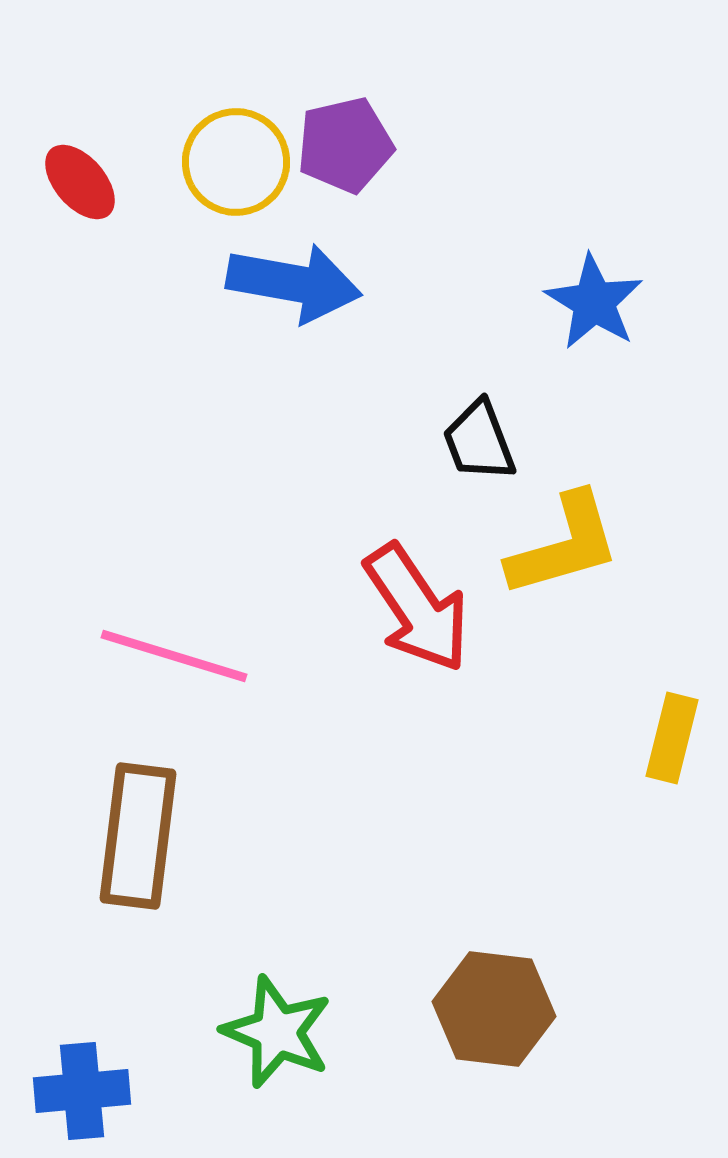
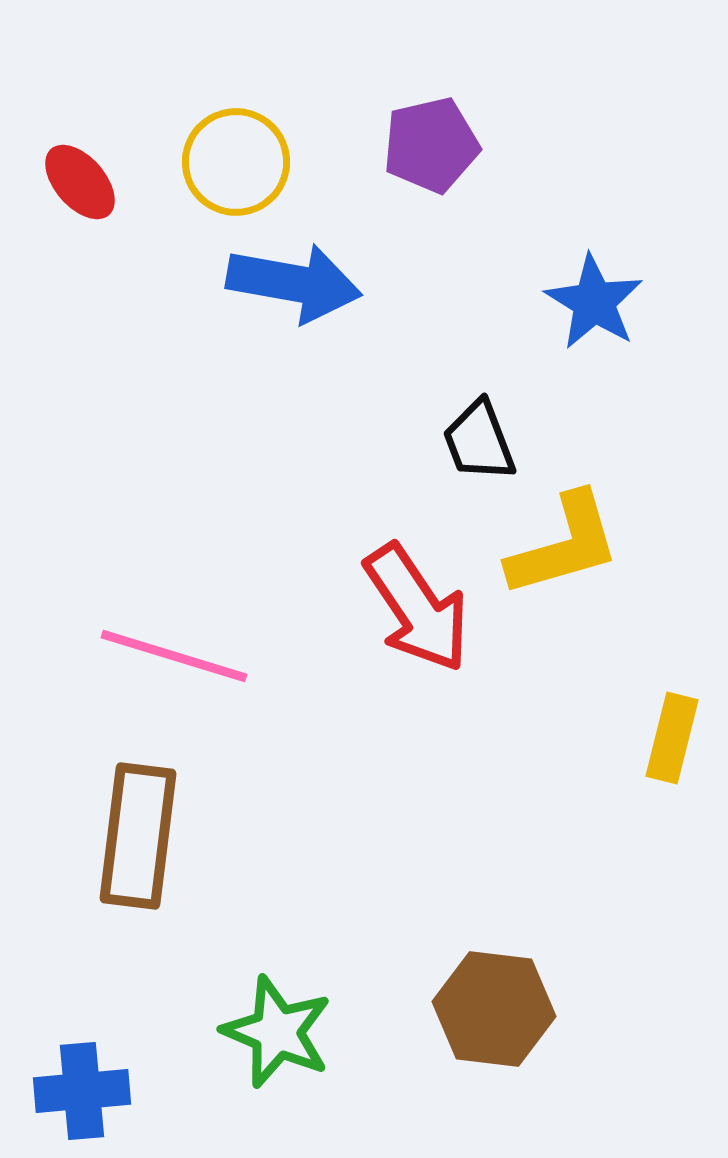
purple pentagon: moved 86 px right
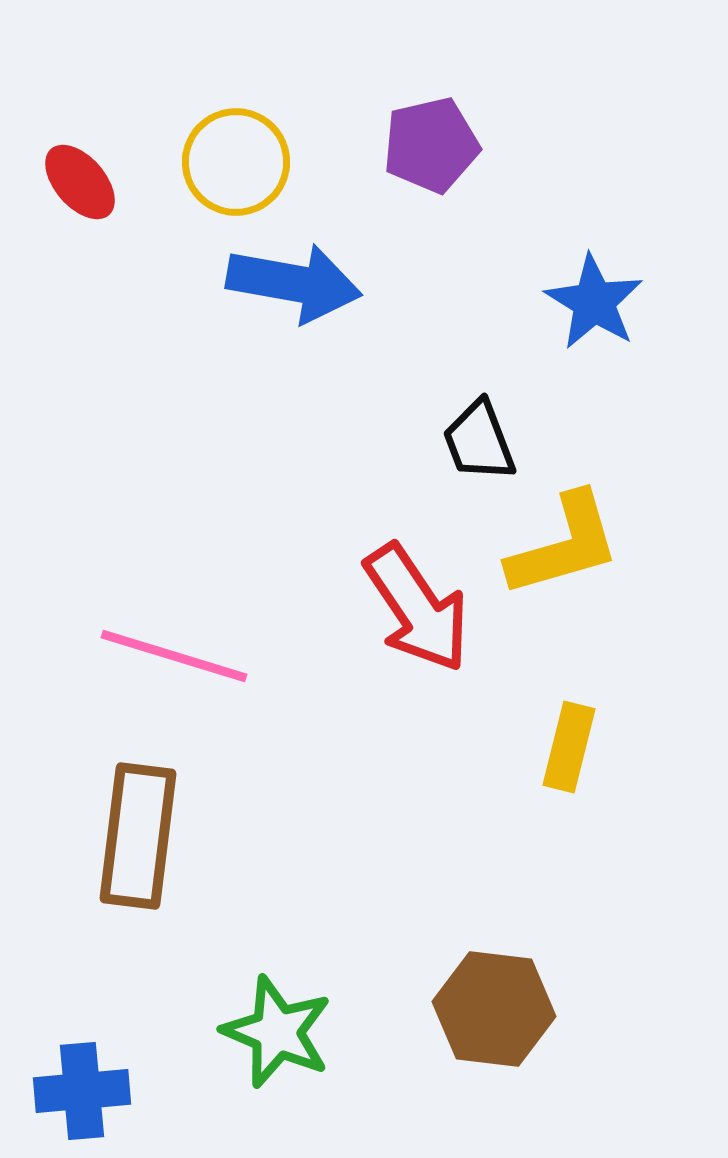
yellow rectangle: moved 103 px left, 9 px down
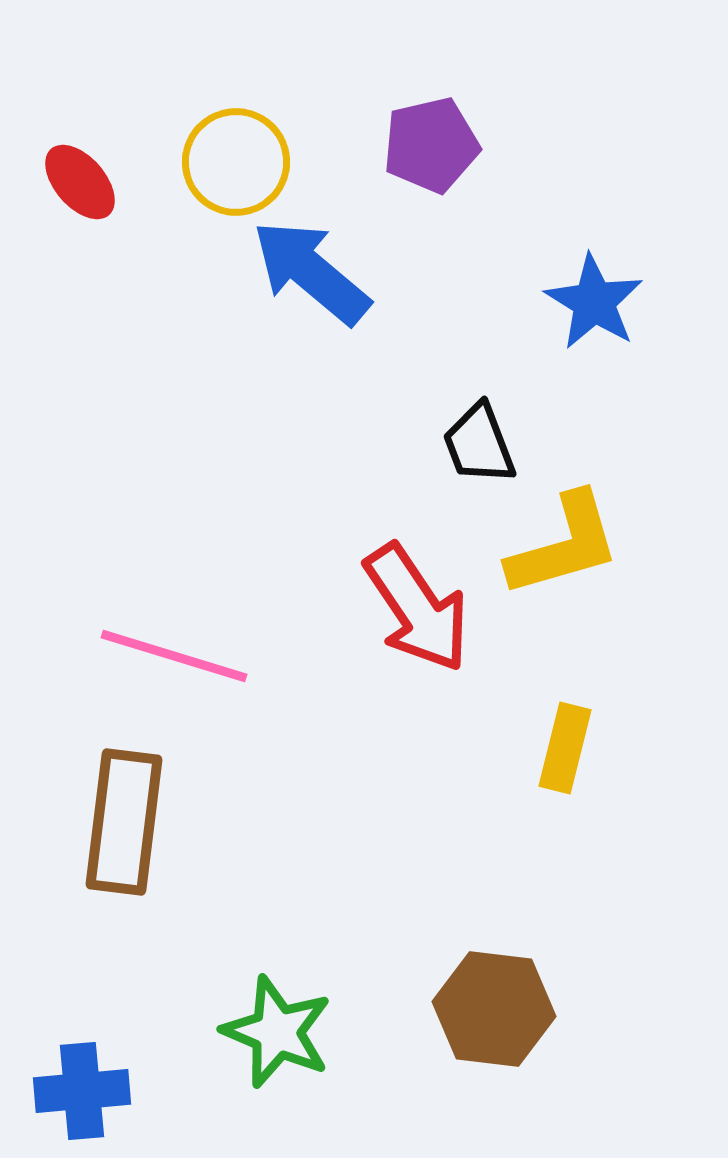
blue arrow: moved 17 px right, 11 px up; rotated 150 degrees counterclockwise
black trapezoid: moved 3 px down
yellow rectangle: moved 4 px left, 1 px down
brown rectangle: moved 14 px left, 14 px up
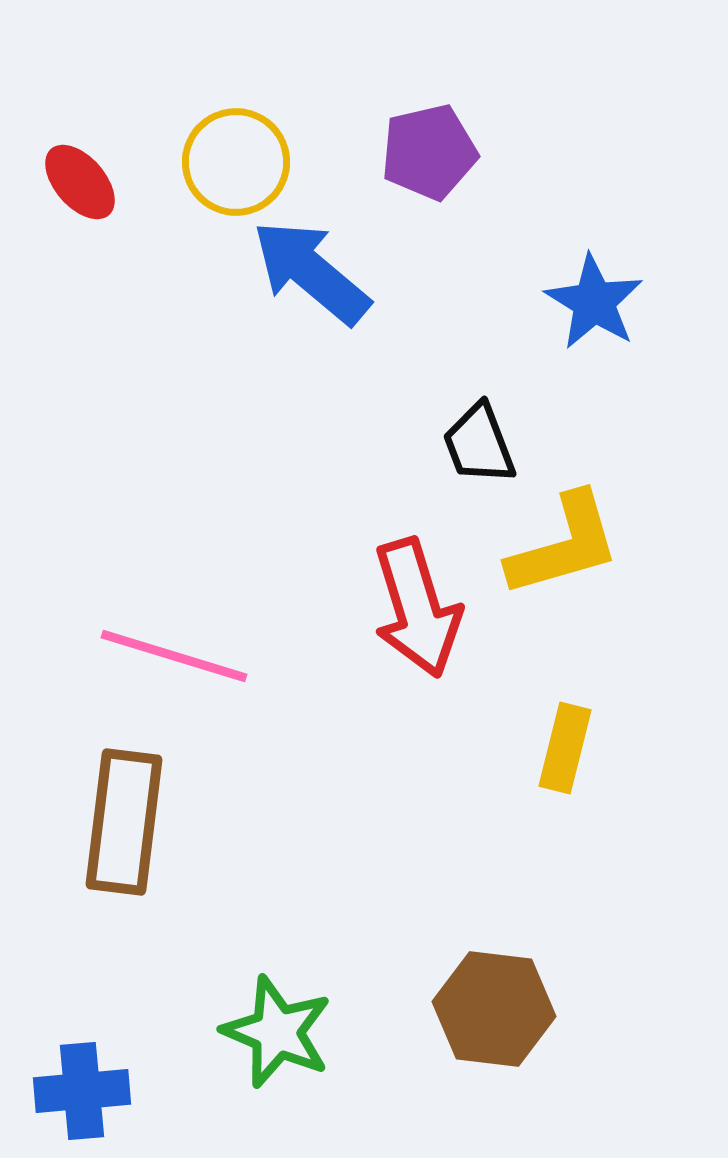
purple pentagon: moved 2 px left, 7 px down
red arrow: rotated 17 degrees clockwise
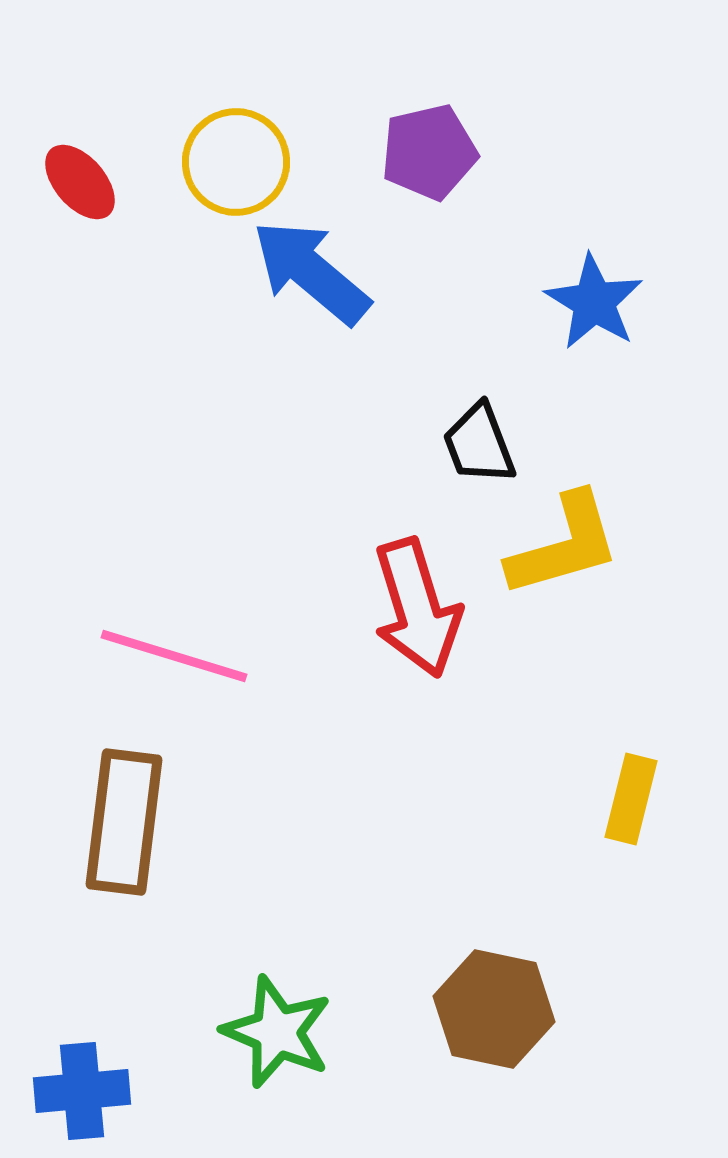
yellow rectangle: moved 66 px right, 51 px down
brown hexagon: rotated 5 degrees clockwise
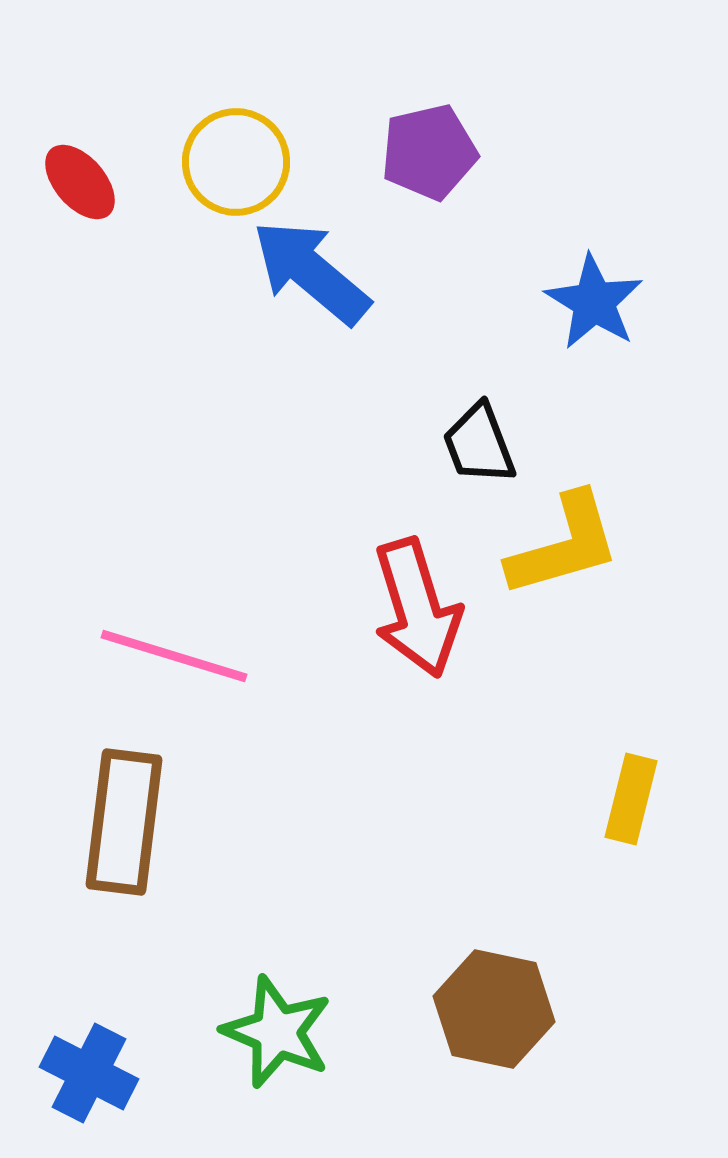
blue cross: moved 7 px right, 18 px up; rotated 32 degrees clockwise
